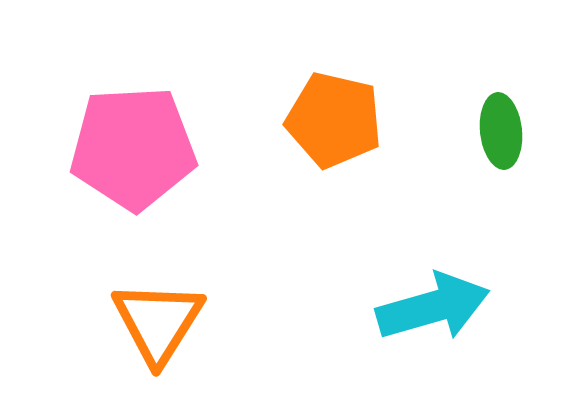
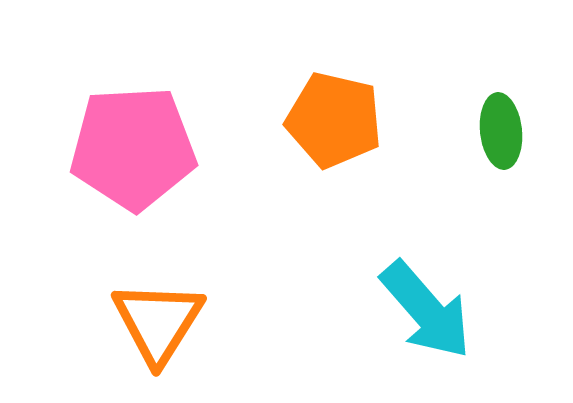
cyan arrow: moved 7 px left, 3 px down; rotated 65 degrees clockwise
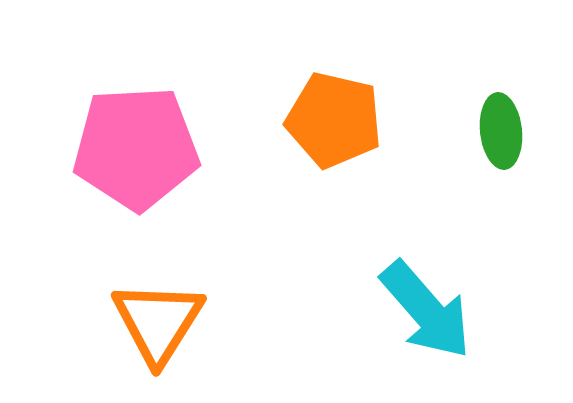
pink pentagon: moved 3 px right
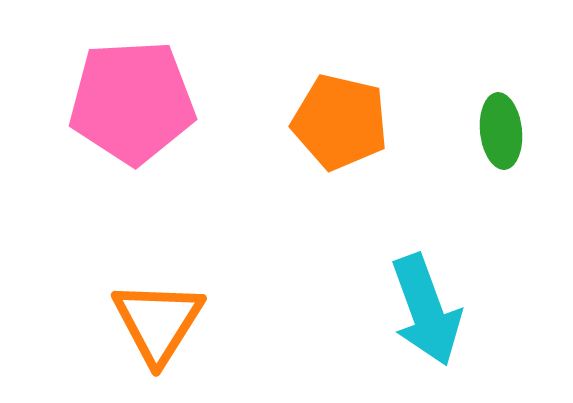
orange pentagon: moved 6 px right, 2 px down
pink pentagon: moved 4 px left, 46 px up
cyan arrow: rotated 21 degrees clockwise
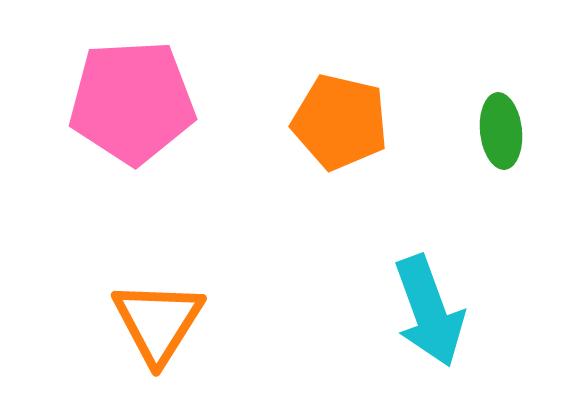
cyan arrow: moved 3 px right, 1 px down
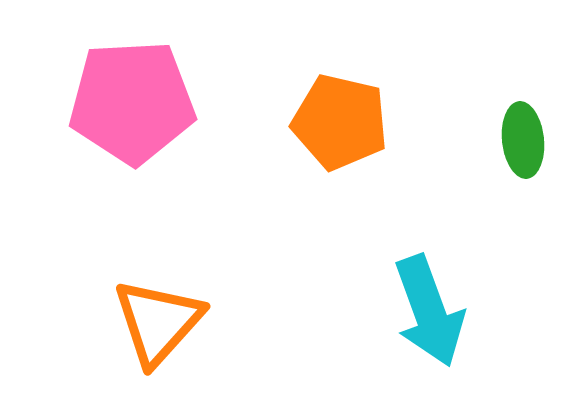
green ellipse: moved 22 px right, 9 px down
orange triangle: rotated 10 degrees clockwise
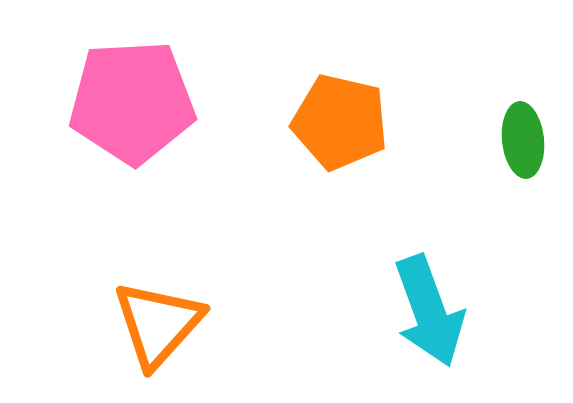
orange triangle: moved 2 px down
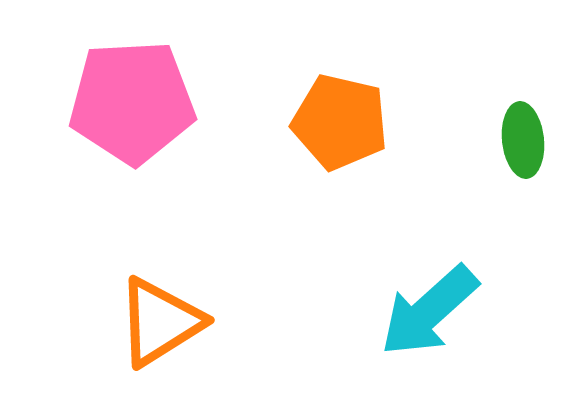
cyan arrow: rotated 68 degrees clockwise
orange triangle: moved 2 px right, 2 px up; rotated 16 degrees clockwise
